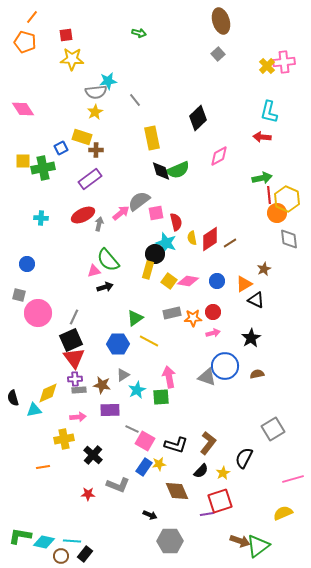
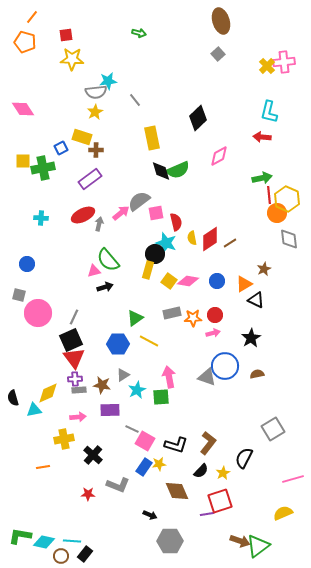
red circle at (213, 312): moved 2 px right, 3 px down
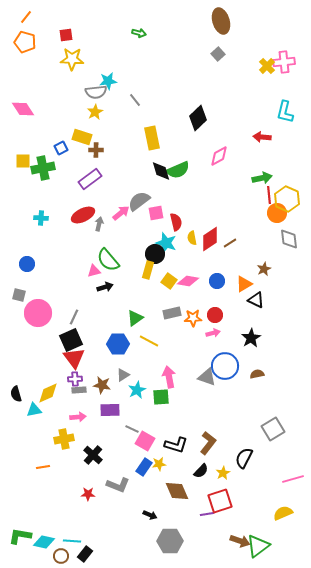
orange line at (32, 17): moved 6 px left
cyan L-shape at (269, 112): moved 16 px right
black semicircle at (13, 398): moved 3 px right, 4 px up
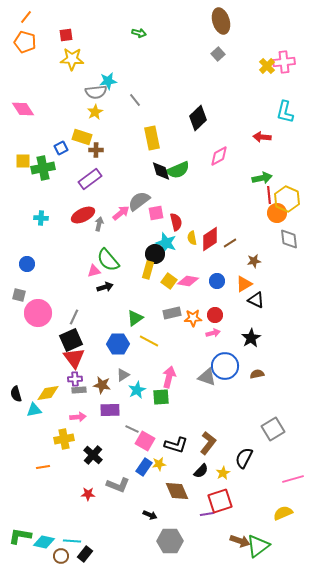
brown star at (264, 269): moved 10 px left, 8 px up; rotated 16 degrees clockwise
pink arrow at (169, 377): rotated 25 degrees clockwise
yellow diamond at (48, 393): rotated 15 degrees clockwise
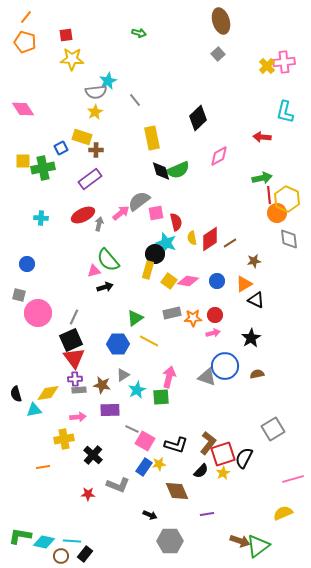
cyan star at (108, 81): rotated 18 degrees counterclockwise
red square at (220, 501): moved 3 px right, 47 px up
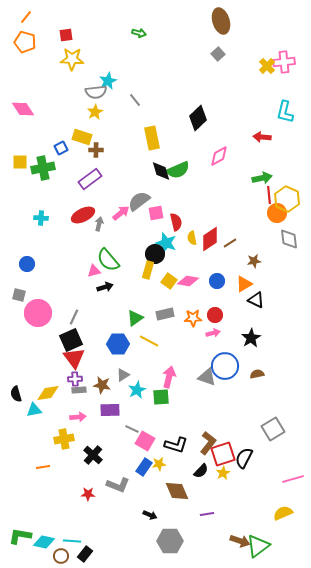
yellow square at (23, 161): moved 3 px left, 1 px down
gray rectangle at (172, 313): moved 7 px left, 1 px down
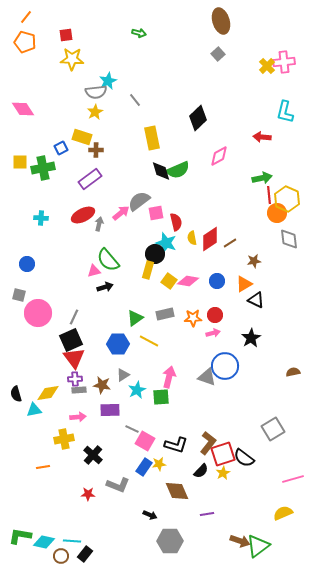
brown semicircle at (257, 374): moved 36 px right, 2 px up
black semicircle at (244, 458): rotated 80 degrees counterclockwise
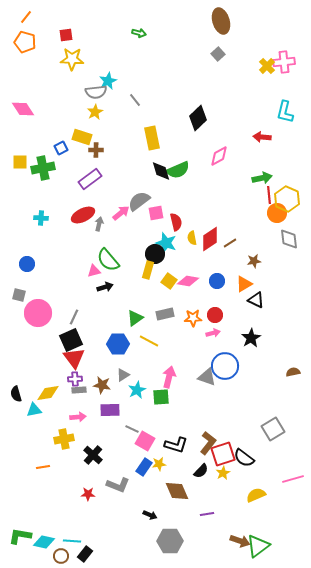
yellow semicircle at (283, 513): moved 27 px left, 18 px up
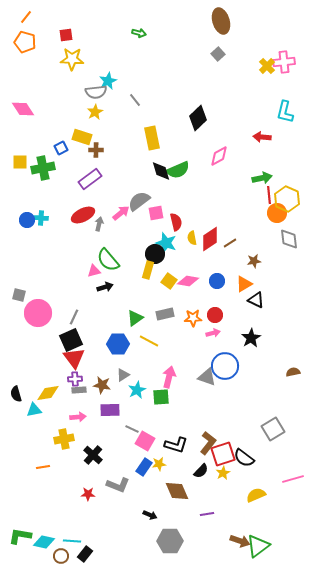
blue circle at (27, 264): moved 44 px up
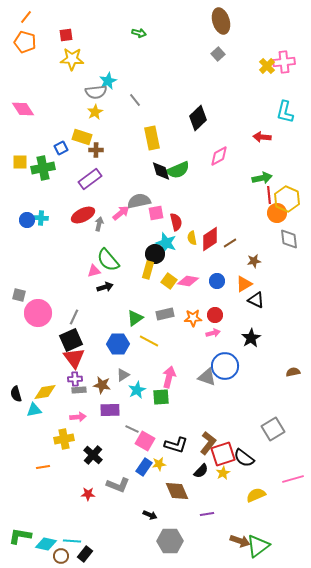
gray semicircle at (139, 201): rotated 25 degrees clockwise
yellow diamond at (48, 393): moved 3 px left, 1 px up
cyan diamond at (44, 542): moved 2 px right, 2 px down
